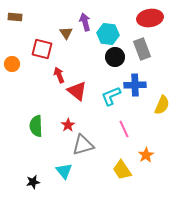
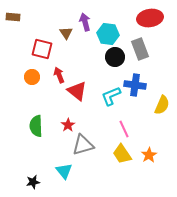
brown rectangle: moved 2 px left
gray rectangle: moved 2 px left
orange circle: moved 20 px right, 13 px down
blue cross: rotated 10 degrees clockwise
orange star: moved 3 px right
yellow trapezoid: moved 16 px up
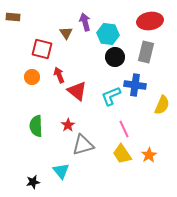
red ellipse: moved 3 px down
gray rectangle: moved 6 px right, 3 px down; rotated 35 degrees clockwise
cyan triangle: moved 3 px left
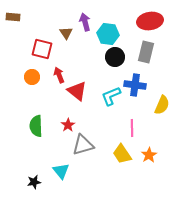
pink line: moved 8 px right, 1 px up; rotated 24 degrees clockwise
black star: moved 1 px right
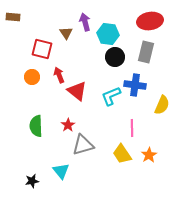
black star: moved 2 px left, 1 px up
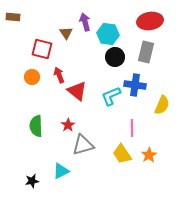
cyan triangle: rotated 42 degrees clockwise
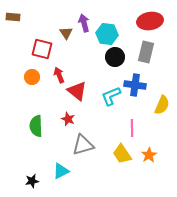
purple arrow: moved 1 px left, 1 px down
cyan hexagon: moved 1 px left
red star: moved 6 px up; rotated 16 degrees counterclockwise
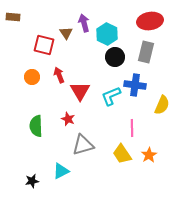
cyan hexagon: rotated 20 degrees clockwise
red square: moved 2 px right, 4 px up
red triangle: moved 3 px right; rotated 20 degrees clockwise
